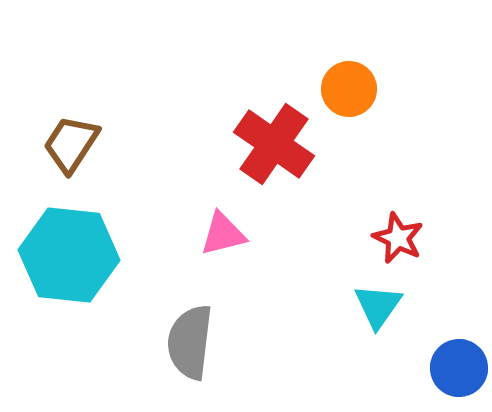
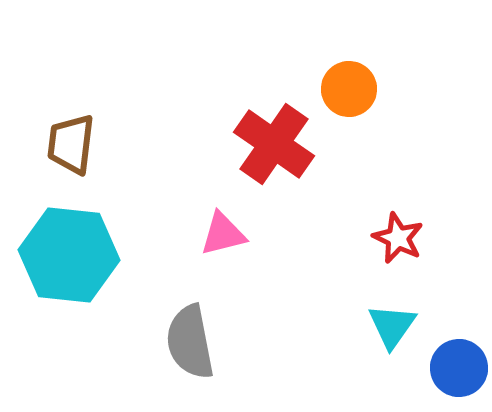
brown trapezoid: rotated 26 degrees counterclockwise
cyan triangle: moved 14 px right, 20 px down
gray semicircle: rotated 18 degrees counterclockwise
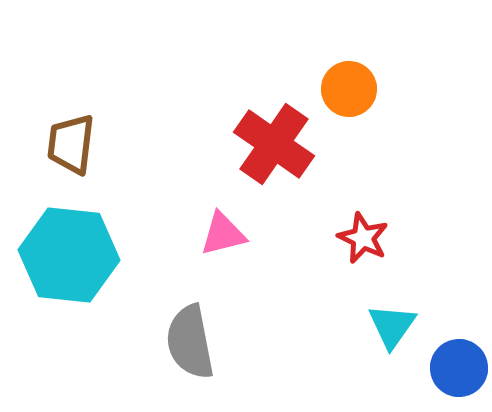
red star: moved 35 px left
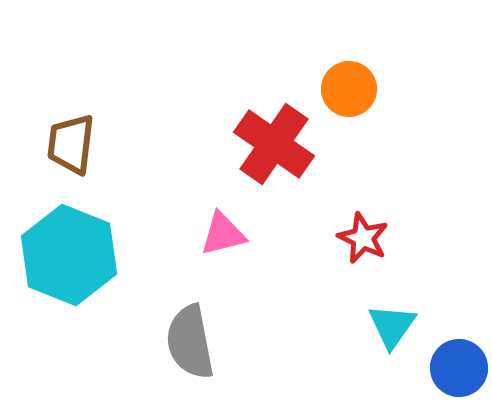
cyan hexagon: rotated 16 degrees clockwise
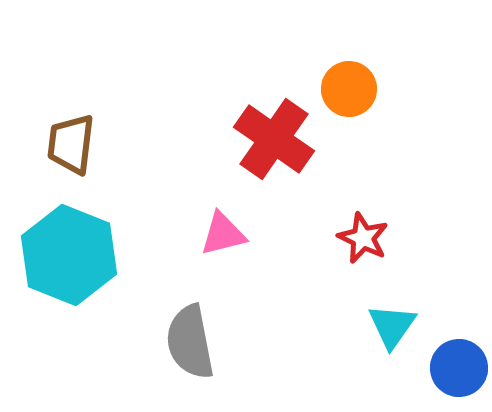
red cross: moved 5 px up
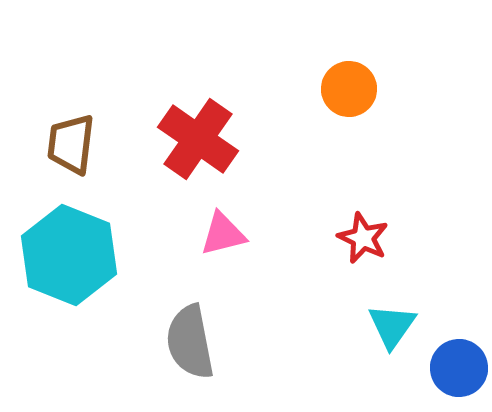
red cross: moved 76 px left
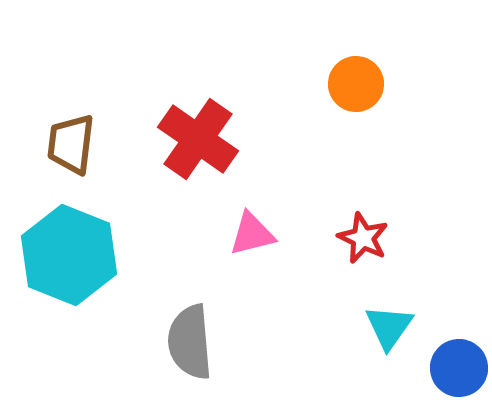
orange circle: moved 7 px right, 5 px up
pink triangle: moved 29 px right
cyan triangle: moved 3 px left, 1 px down
gray semicircle: rotated 6 degrees clockwise
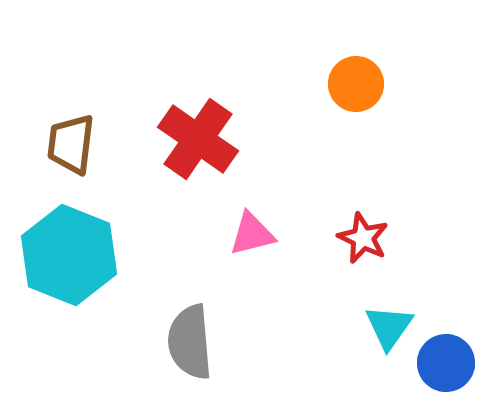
blue circle: moved 13 px left, 5 px up
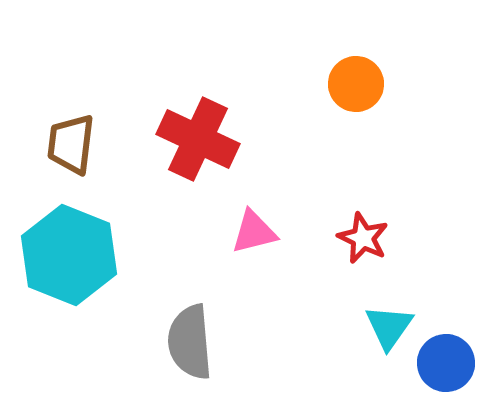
red cross: rotated 10 degrees counterclockwise
pink triangle: moved 2 px right, 2 px up
